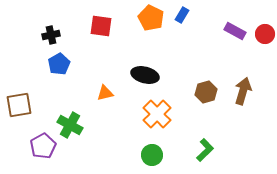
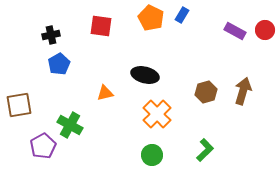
red circle: moved 4 px up
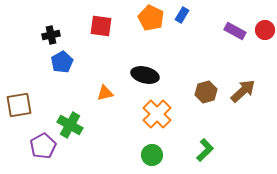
blue pentagon: moved 3 px right, 2 px up
brown arrow: rotated 32 degrees clockwise
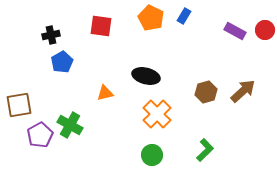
blue rectangle: moved 2 px right, 1 px down
black ellipse: moved 1 px right, 1 px down
purple pentagon: moved 3 px left, 11 px up
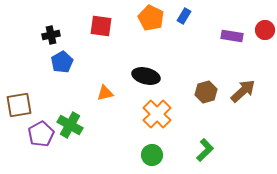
purple rectangle: moved 3 px left, 5 px down; rotated 20 degrees counterclockwise
purple pentagon: moved 1 px right, 1 px up
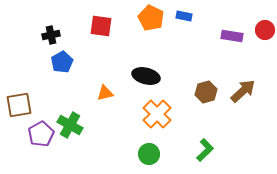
blue rectangle: rotated 70 degrees clockwise
green circle: moved 3 px left, 1 px up
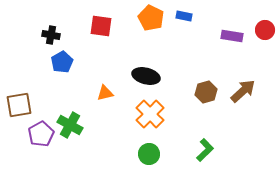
black cross: rotated 24 degrees clockwise
orange cross: moved 7 px left
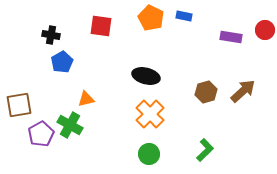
purple rectangle: moved 1 px left, 1 px down
orange triangle: moved 19 px left, 6 px down
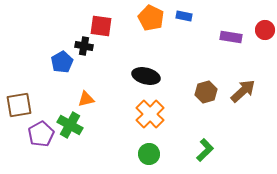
black cross: moved 33 px right, 11 px down
